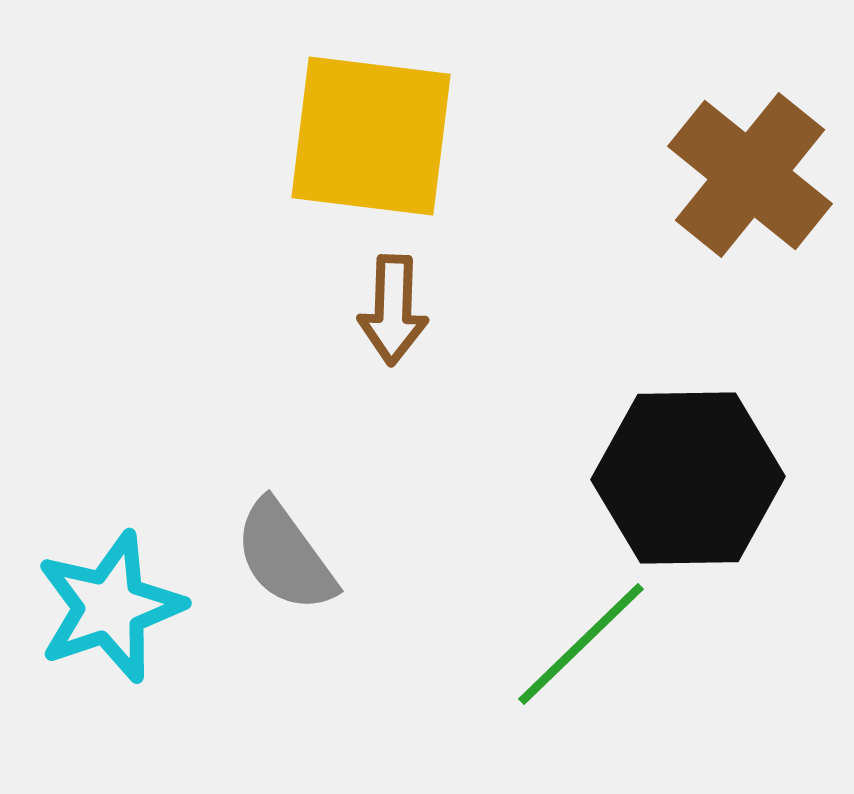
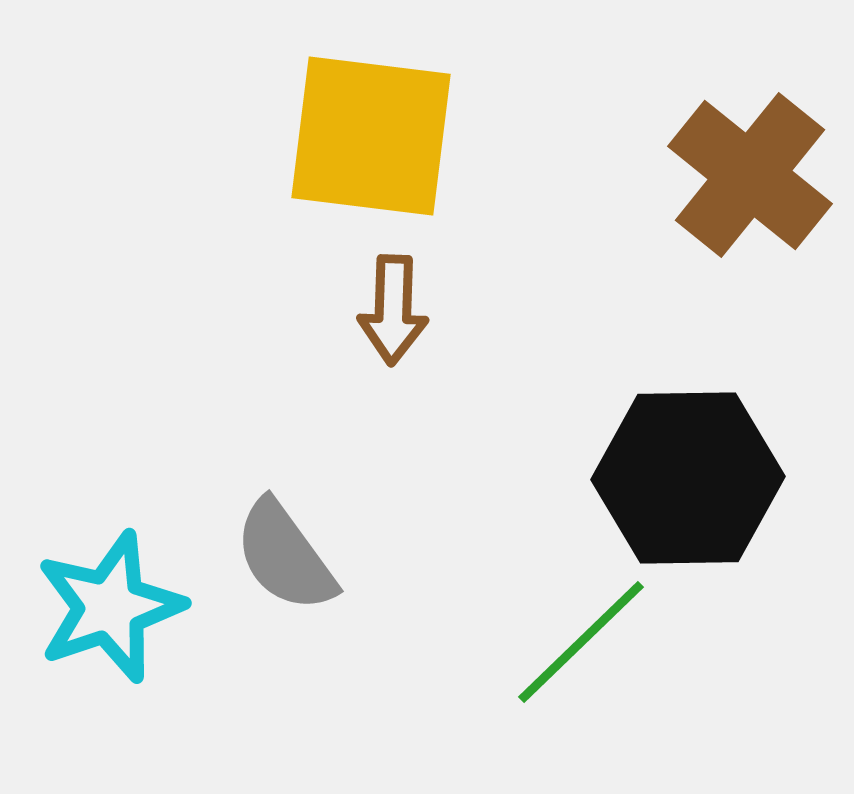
green line: moved 2 px up
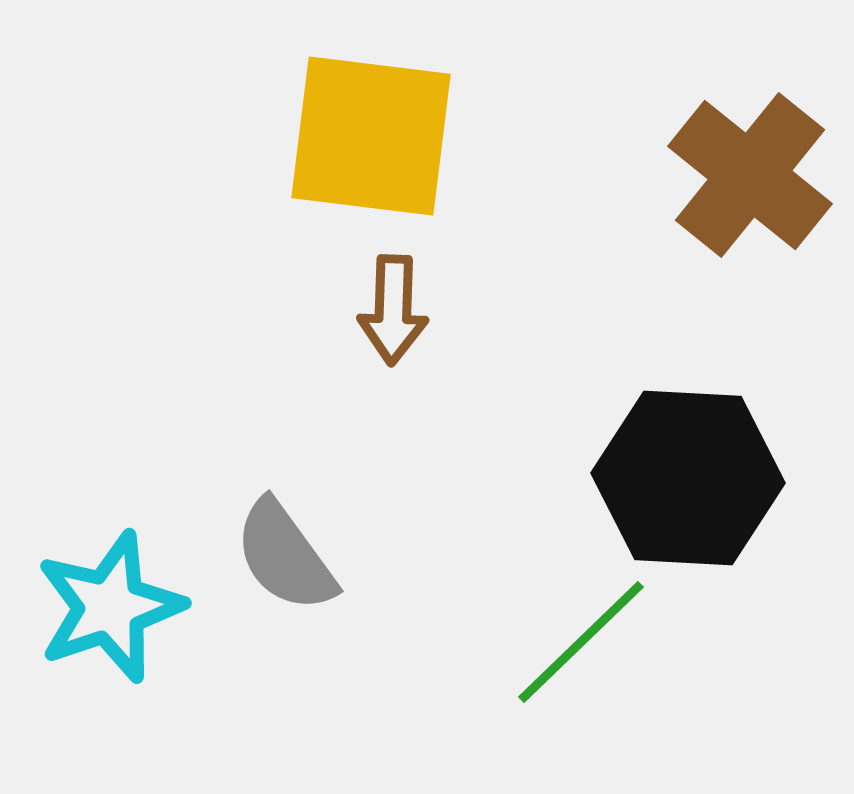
black hexagon: rotated 4 degrees clockwise
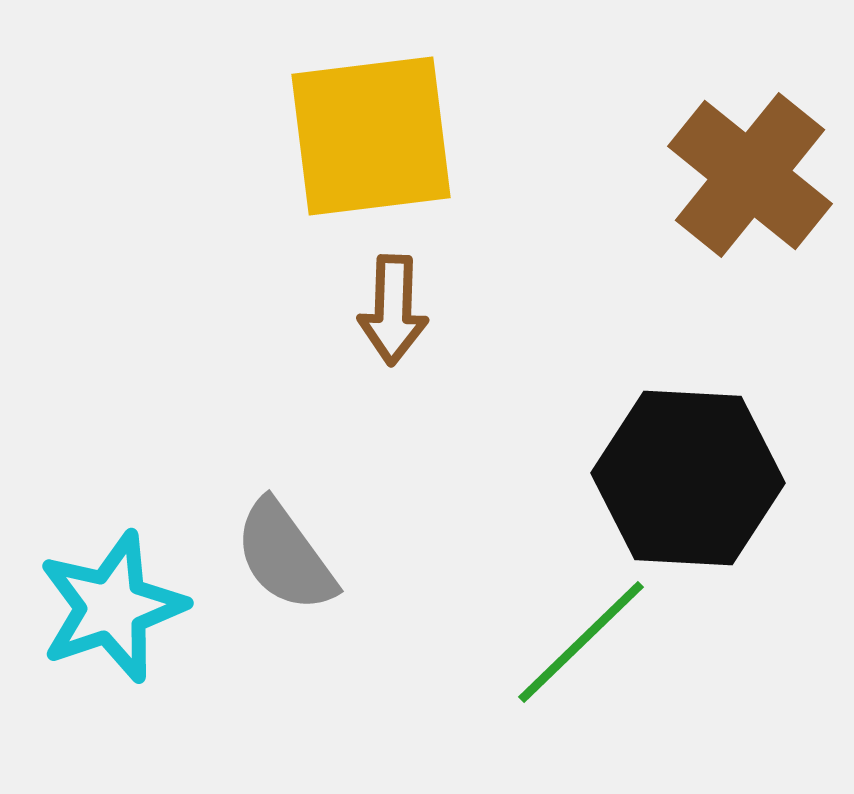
yellow square: rotated 14 degrees counterclockwise
cyan star: moved 2 px right
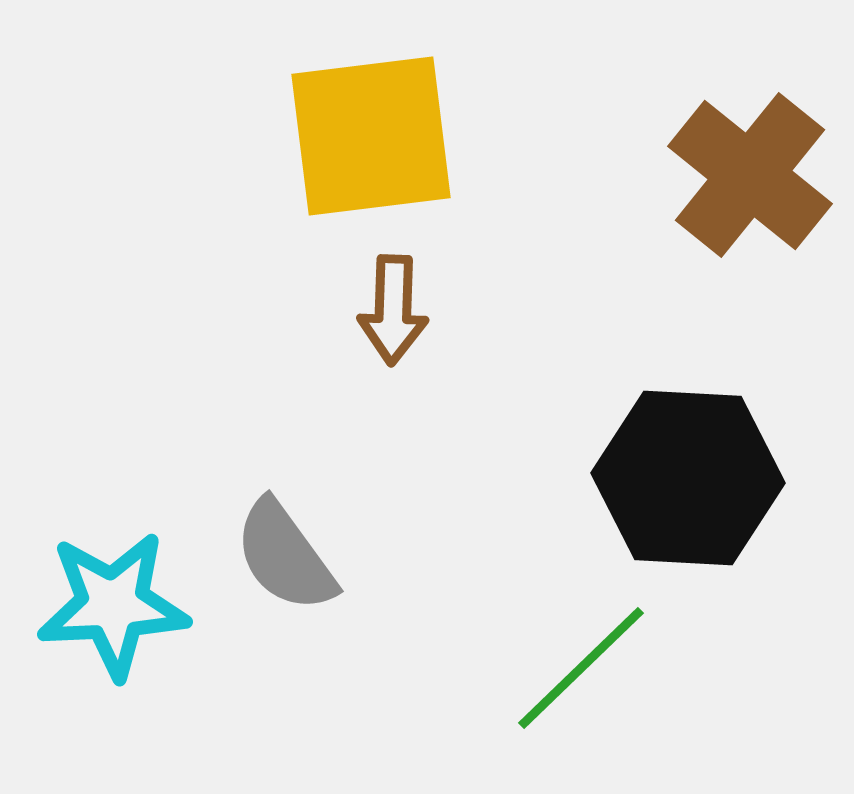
cyan star: moved 1 px right, 2 px up; rotated 16 degrees clockwise
green line: moved 26 px down
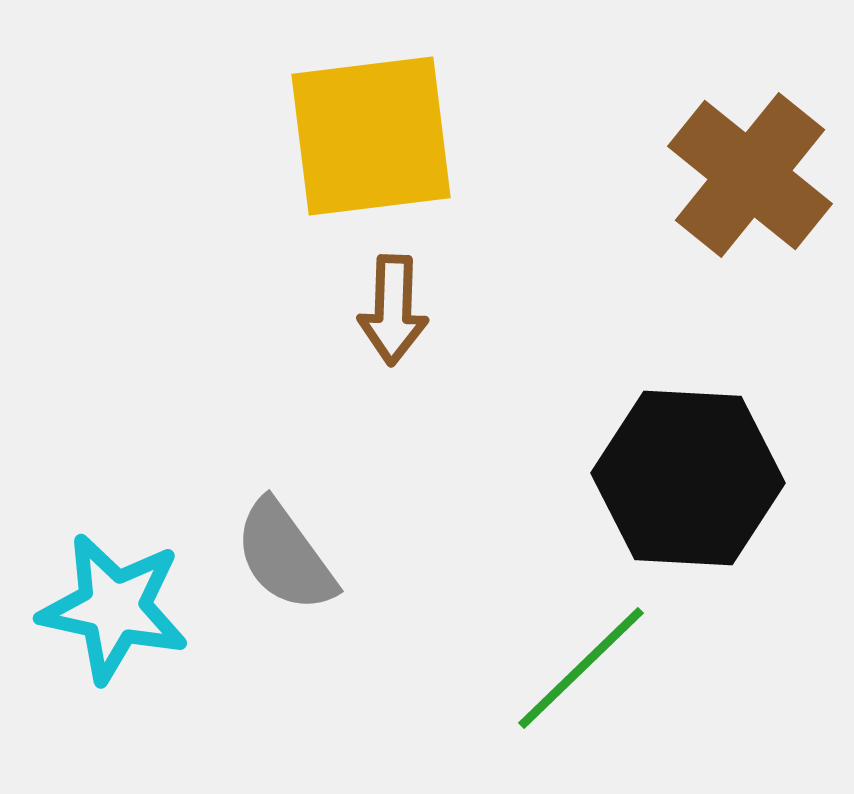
cyan star: moved 1 px right, 3 px down; rotated 15 degrees clockwise
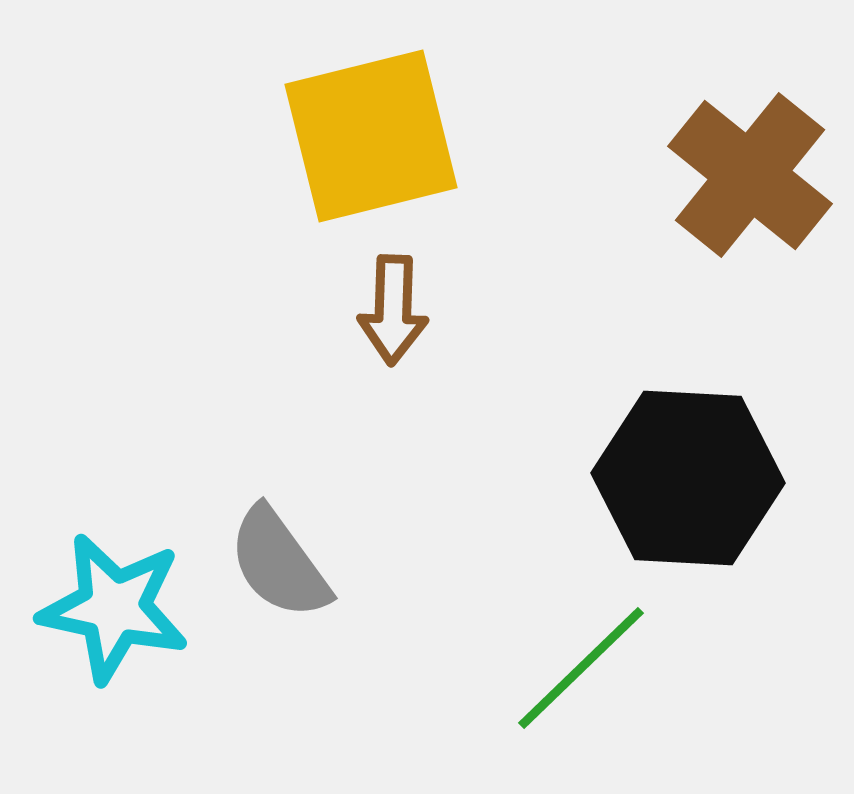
yellow square: rotated 7 degrees counterclockwise
gray semicircle: moved 6 px left, 7 px down
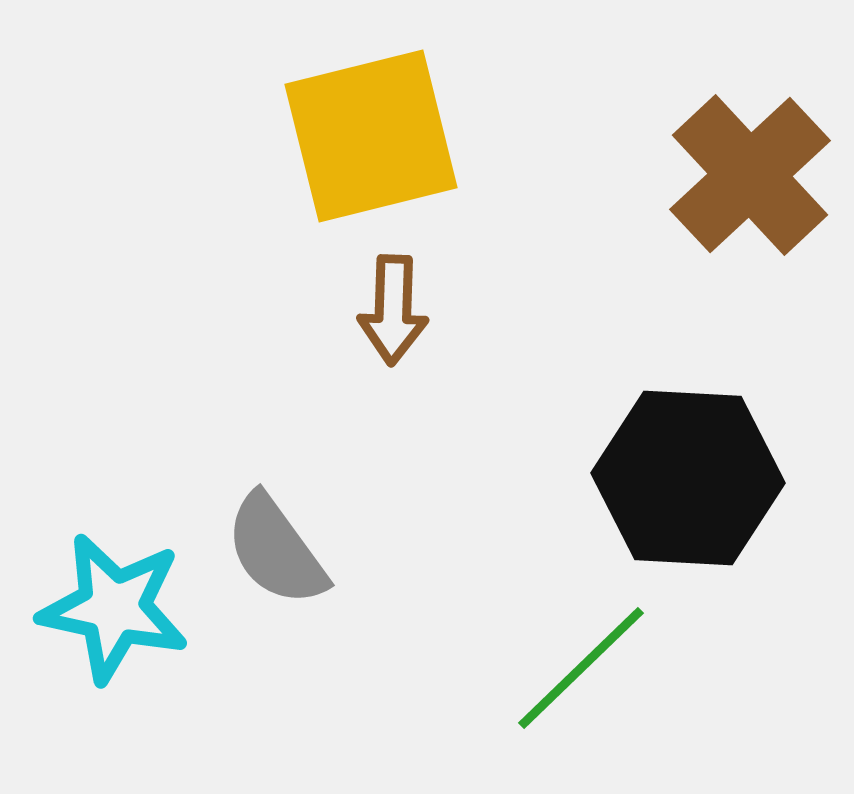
brown cross: rotated 8 degrees clockwise
gray semicircle: moved 3 px left, 13 px up
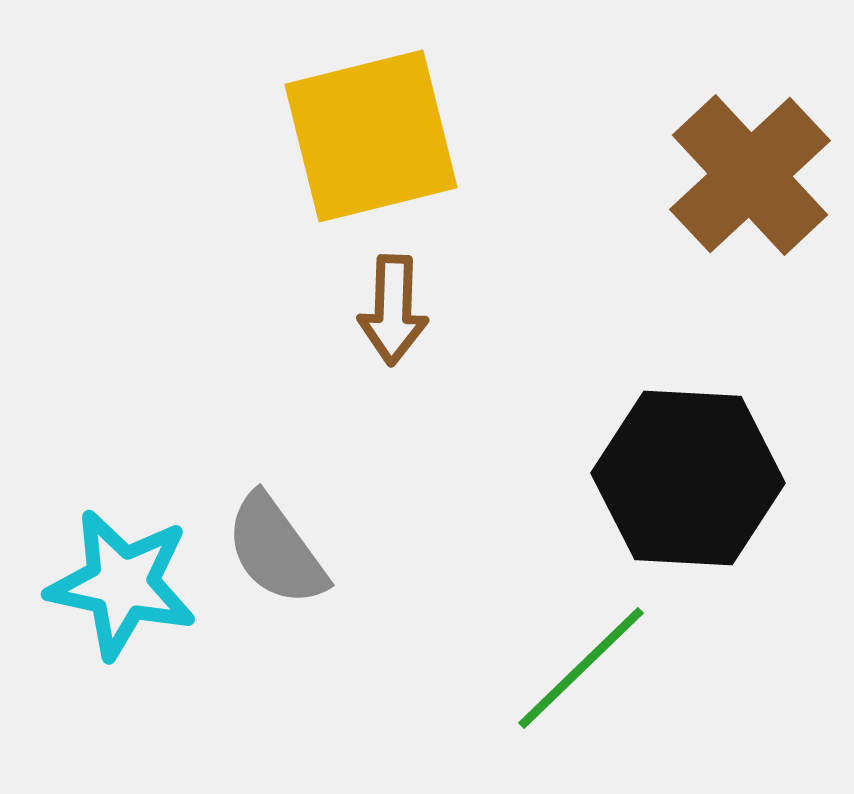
cyan star: moved 8 px right, 24 px up
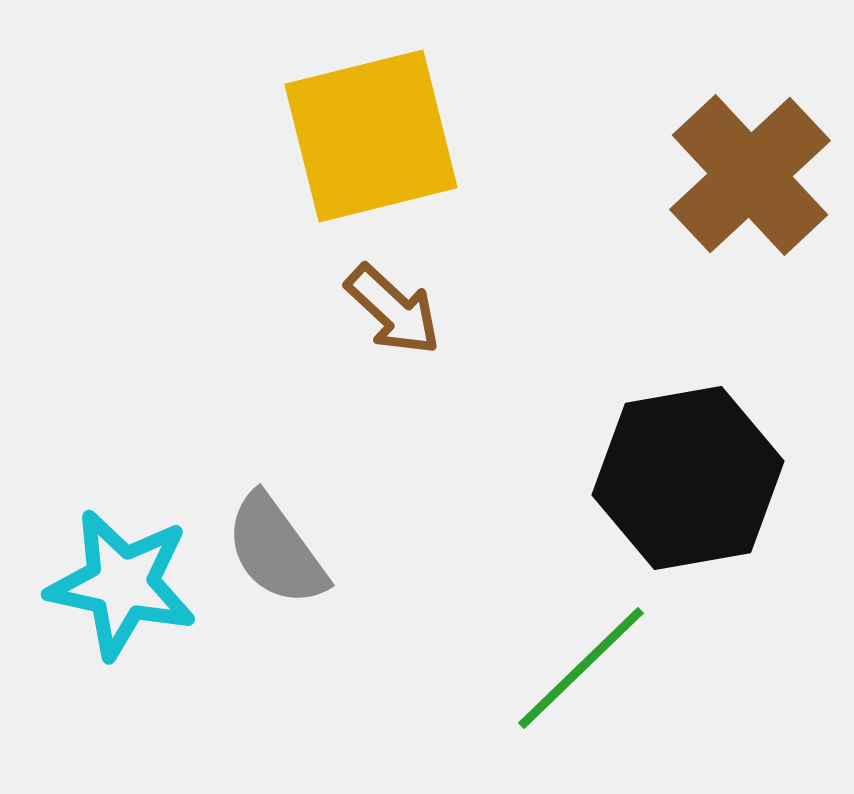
brown arrow: rotated 49 degrees counterclockwise
black hexagon: rotated 13 degrees counterclockwise
